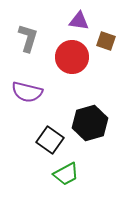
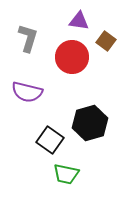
brown square: rotated 18 degrees clockwise
green trapezoid: rotated 40 degrees clockwise
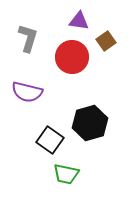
brown square: rotated 18 degrees clockwise
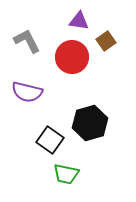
gray L-shape: moved 1 px left, 3 px down; rotated 44 degrees counterclockwise
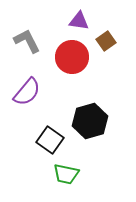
purple semicircle: rotated 64 degrees counterclockwise
black hexagon: moved 2 px up
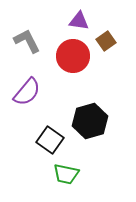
red circle: moved 1 px right, 1 px up
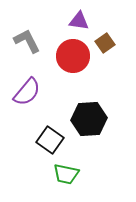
brown square: moved 1 px left, 2 px down
black hexagon: moved 1 px left, 2 px up; rotated 12 degrees clockwise
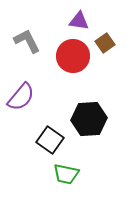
purple semicircle: moved 6 px left, 5 px down
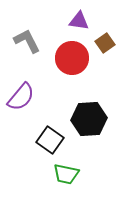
red circle: moved 1 px left, 2 px down
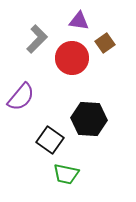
gray L-shape: moved 10 px right, 2 px up; rotated 72 degrees clockwise
black hexagon: rotated 8 degrees clockwise
